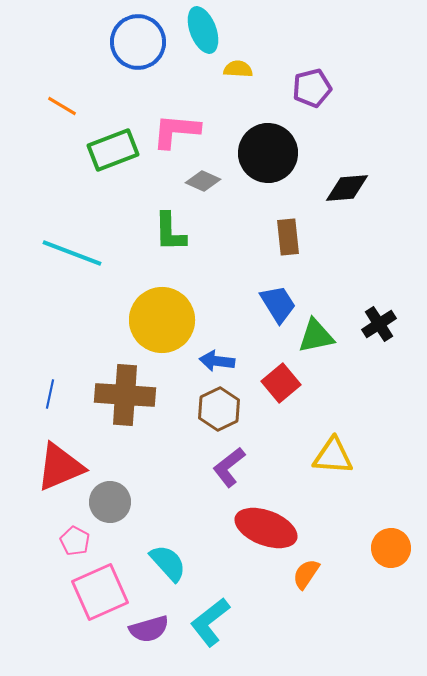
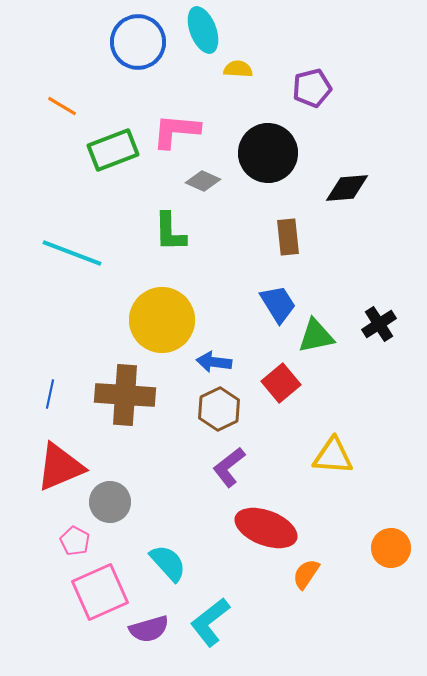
blue arrow: moved 3 px left, 1 px down
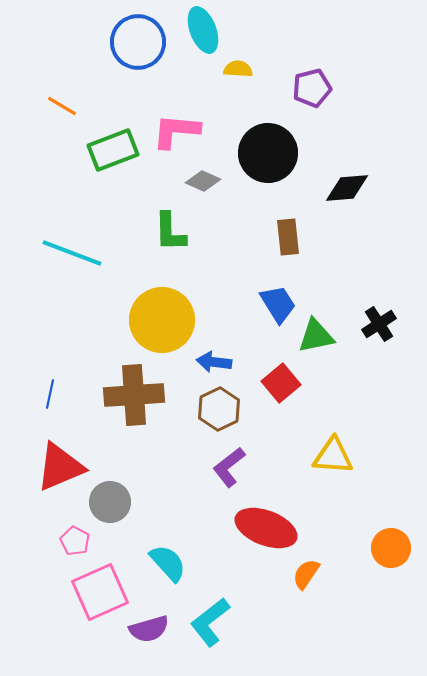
brown cross: moved 9 px right; rotated 8 degrees counterclockwise
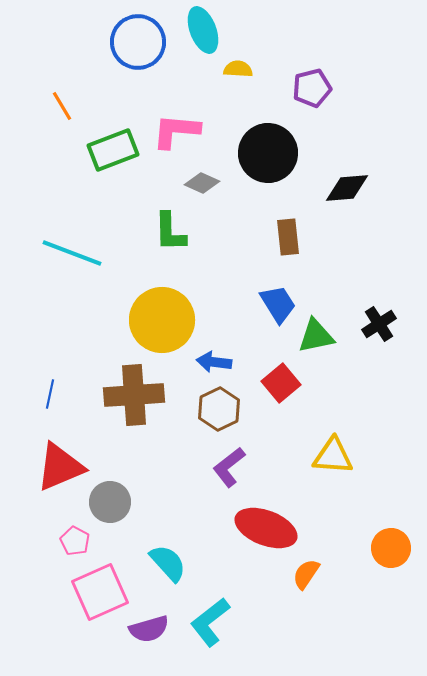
orange line: rotated 28 degrees clockwise
gray diamond: moved 1 px left, 2 px down
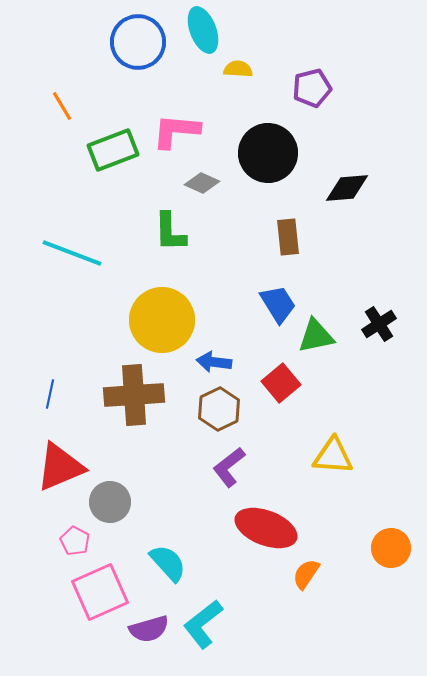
cyan L-shape: moved 7 px left, 2 px down
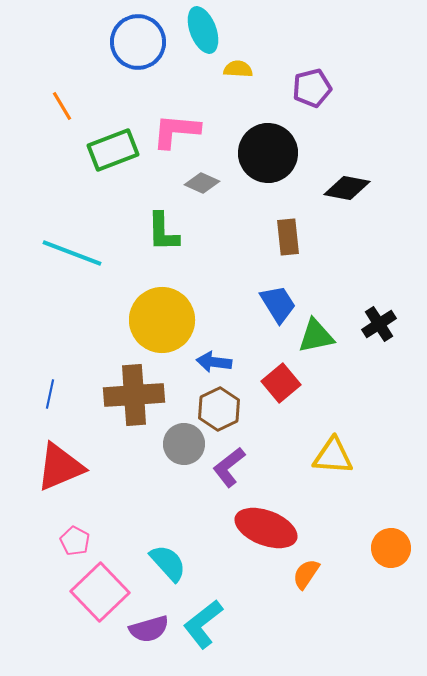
black diamond: rotated 15 degrees clockwise
green L-shape: moved 7 px left
gray circle: moved 74 px right, 58 px up
pink square: rotated 20 degrees counterclockwise
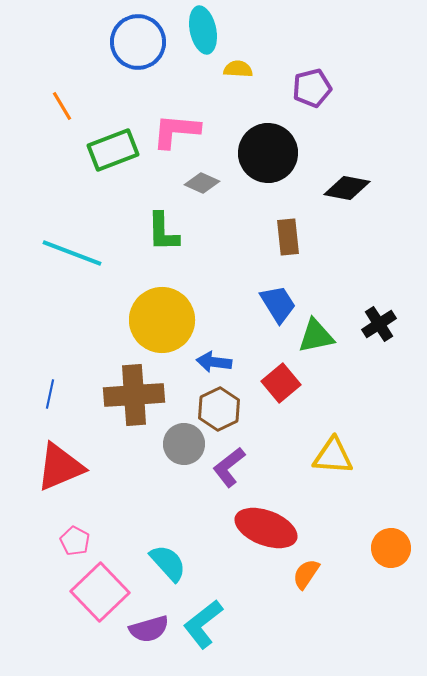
cyan ellipse: rotated 9 degrees clockwise
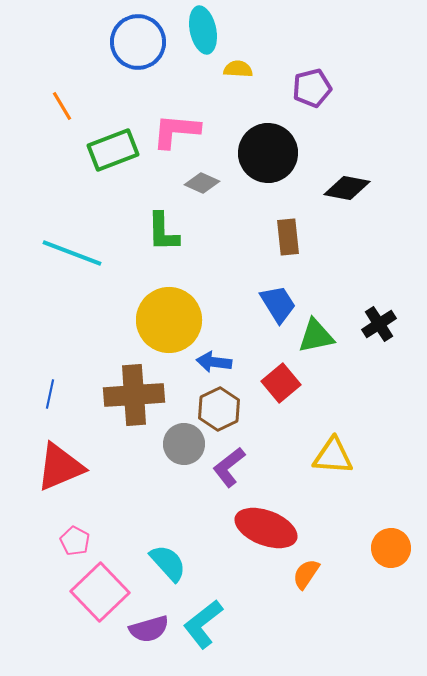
yellow circle: moved 7 px right
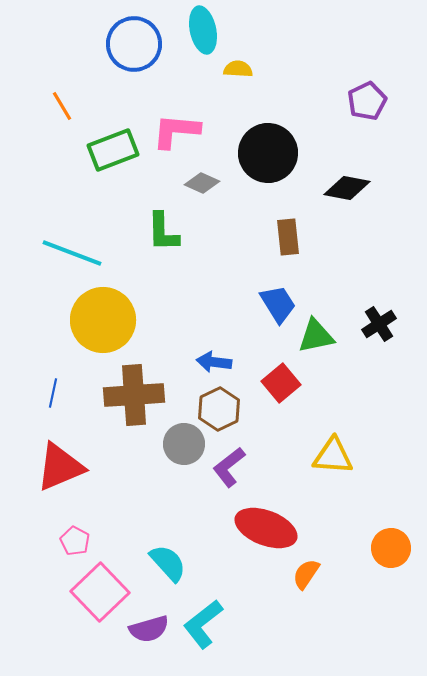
blue circle: moved 4 px left, 2 px down
purple pentagon: moved 55 px right, 13 px down; rotated 12 degrees counterclockwise
yellow circle: moved 66 px left
blue line: moved 3 px right, 1 px up
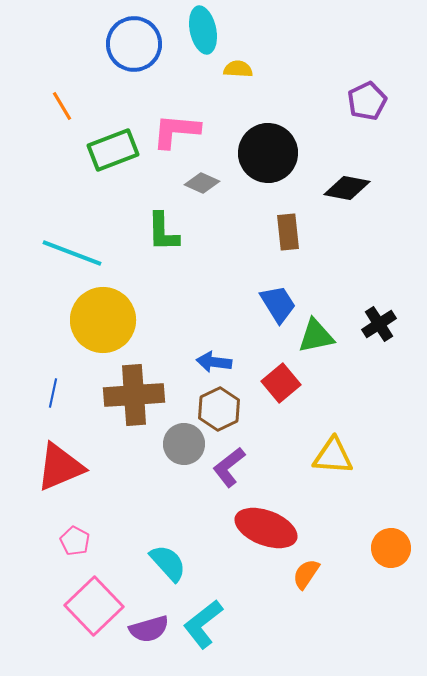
brown rectangle: moved 5 px up
pink square: moved 6 px left, 14 px down
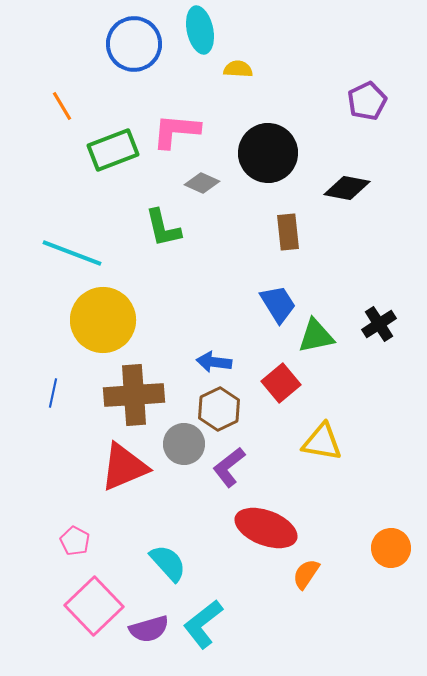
cyan ellipse: moved 3 px left
green L-shape: moved 4 px up; rotated 12 degrees counterclockwise
yellow triangle: moved 11 px left, 14 px up; rotated 6 degrees clockwise
red triangle: moved 64 px right
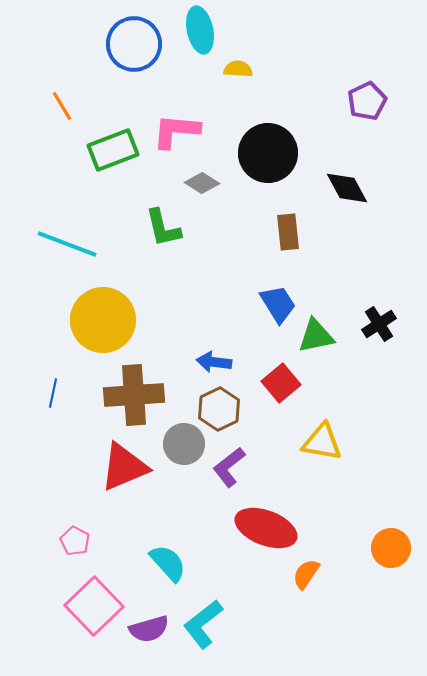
gray diamond: rotated 8 degrees clockwise
black diamond: rotated 51 degrees clockwise
cyan line: moved 5 px left, 9 px up
